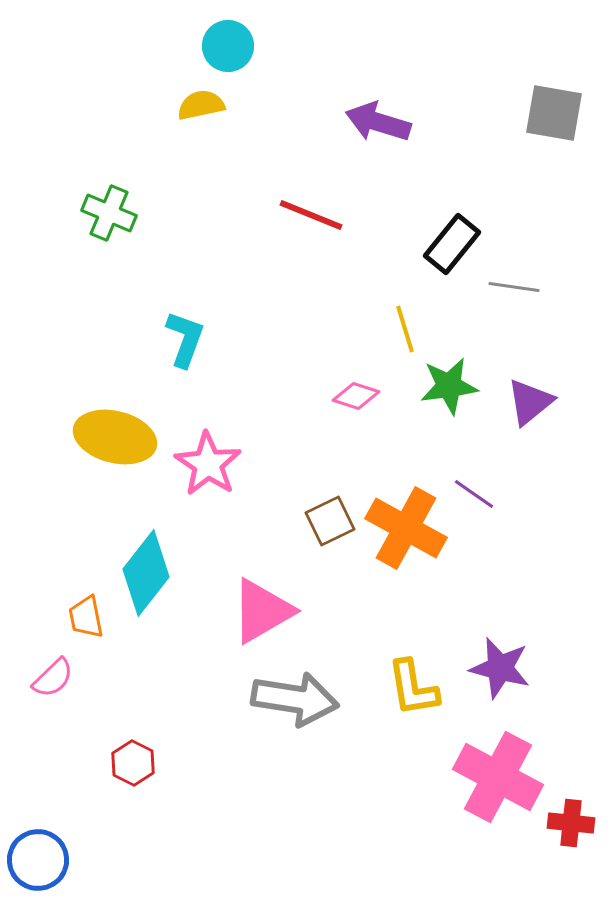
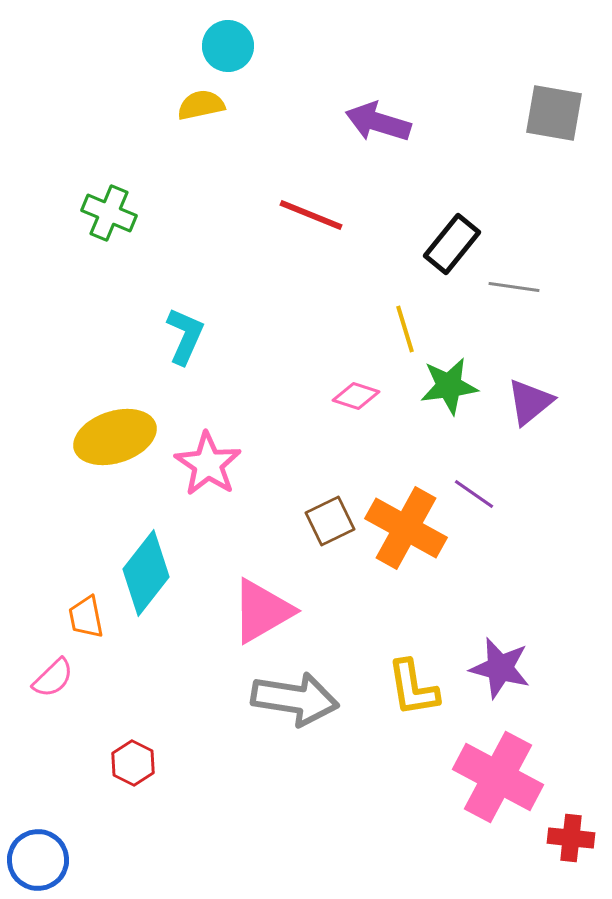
cyan L-shape: moved 3 px up; rotated 4 degrees clockwise
yellow ellipse: rotated 32 degrees counterclockwise
red cross: moved 15 px down
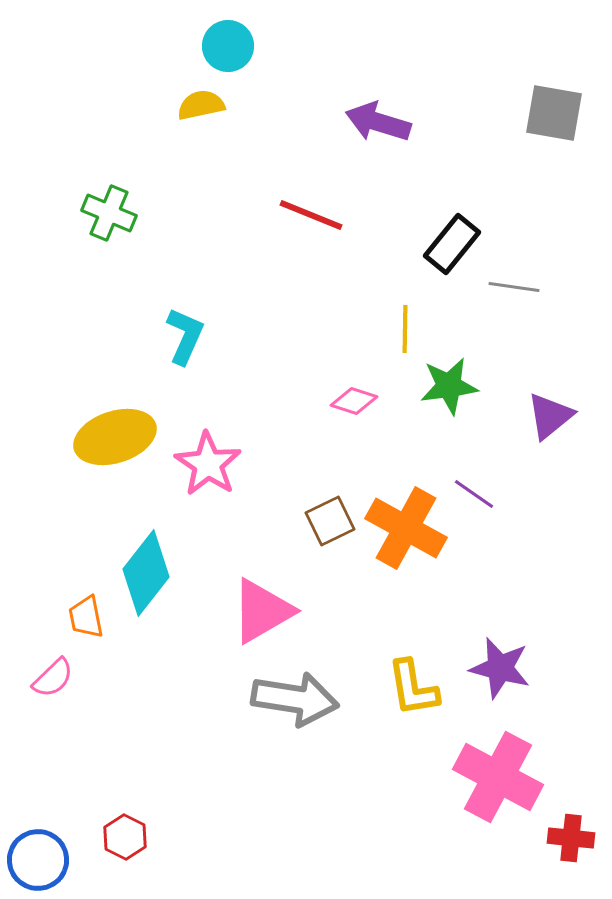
yellow line: rotated 18 degrees clockwise
pink diamond: moved 2 px left, 5 px down
purple triangle: moved 20 px right, 14 px down
red hexagon: moved 8 px left, 74 px down
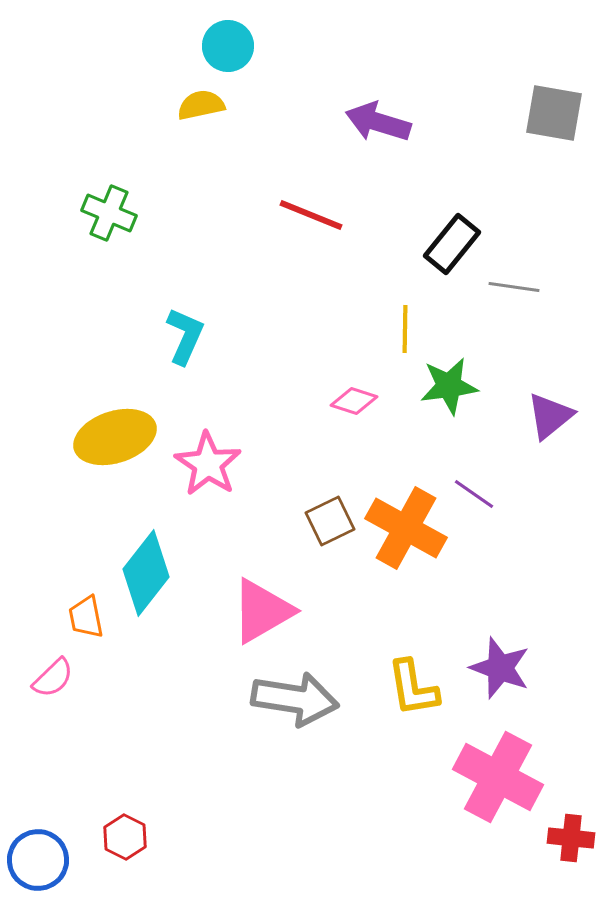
purple star: rotated 6 degrees clockwise
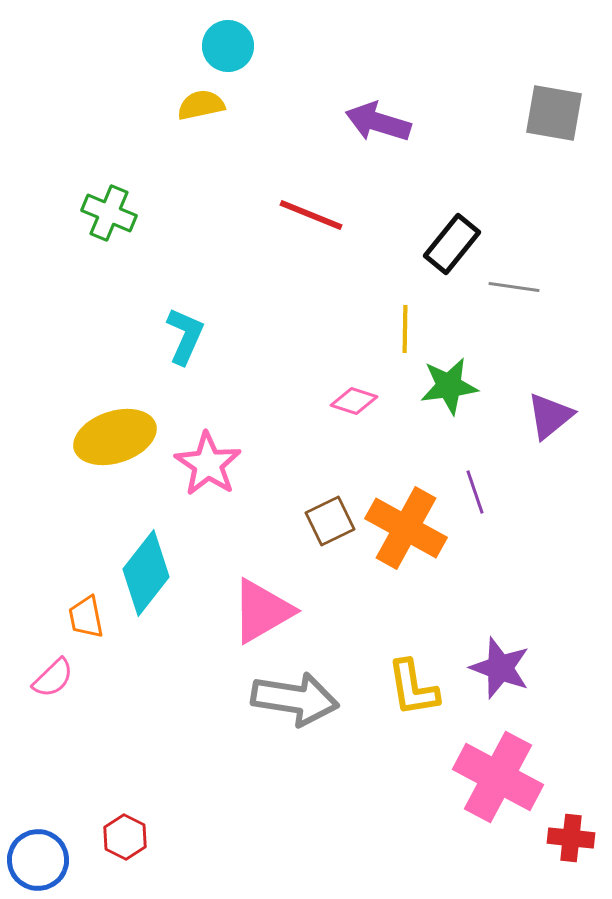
purple line: moved 1 px right, 2 px up; rotated 36 degrees clockwise
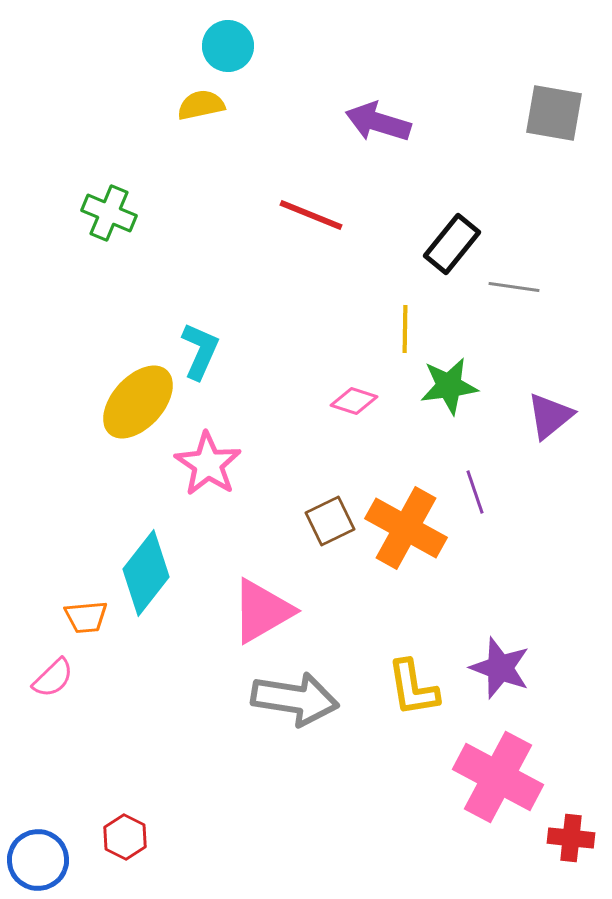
cyan L-shape: moved 15 px right, 15 px down
yellow ellipse: moved 23 px right, 35 px up; rotated 30 degrees counterclockwise
orange trapezoid: rotated 84 degrees counterclockwise
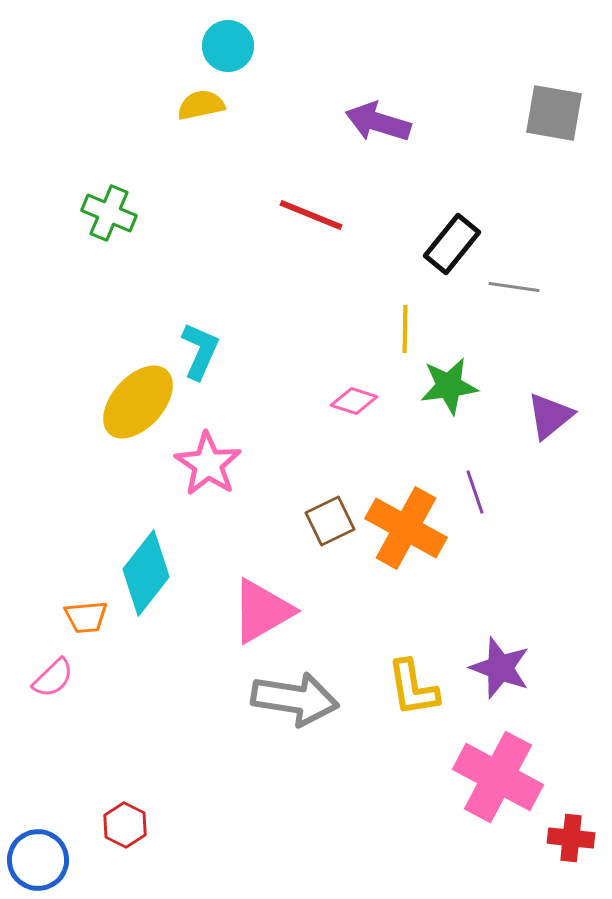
red hexagon: moved 12 px up
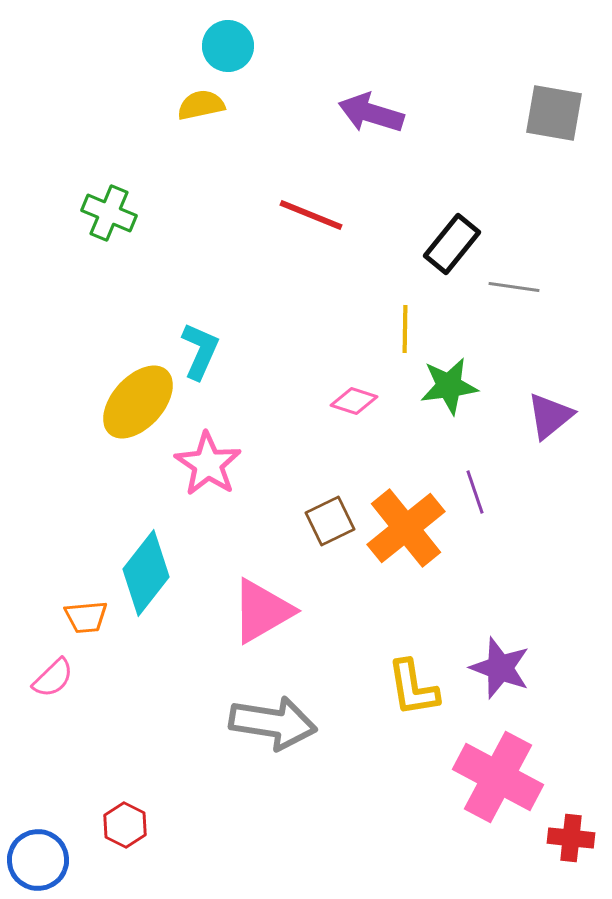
purple arrow: moved 7 px left, 9 px up
orange cross: rotated 22 degrees clockwise
gray arrow: moved 22 px left, 24 px down
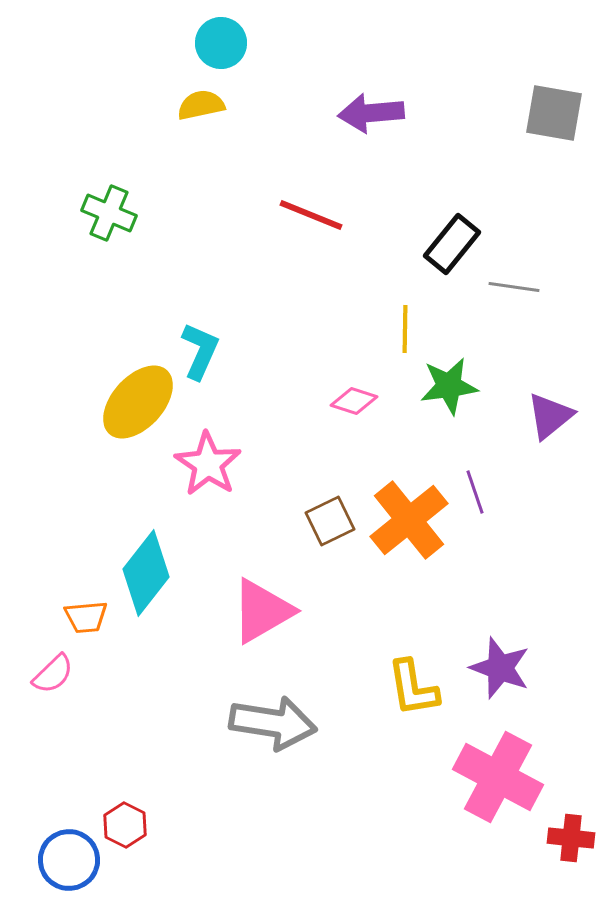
cyan circle: moved 7 px left, 3 px up
purple arrow: rotated 22 degrees counterclockwise
orange cross: moved 3 px right, 8 px up
pink semicircle: moved 4 px up
blue circle: moved 31 px right
